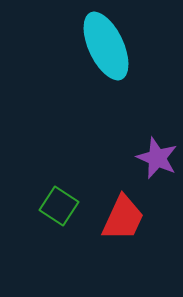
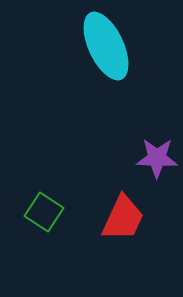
purple star: rotated 21 degrees counterclockwise
green square: moved 15 px left, 6 px down
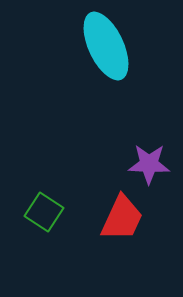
purple star: moved 8 px left, 6 px down
red trapezoid: moved 1 px left
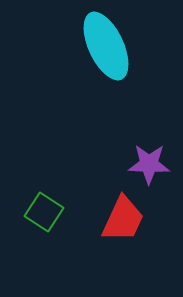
red trapezoid: moved 1 px right, 1 px down
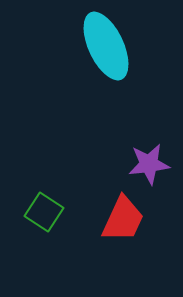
purple star: rotated 9 degrees counterclockwise
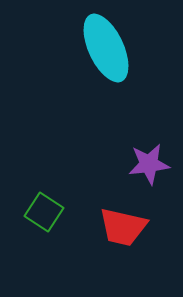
cyan ellipse: moved 2 px down
red trapezoid: moved 8 px down; rotated 78 degrees clockwise
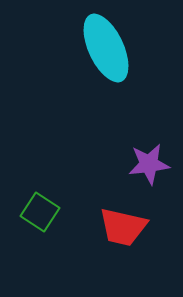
green square: moved 4 px left
